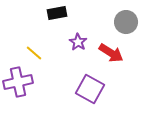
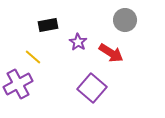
black rectangle: moved 9 px left, 12 px down
gray circle: moved 1 px left, 2 px up
yellow line: moved 1 px left, 4 px down
purple cross: moved 2 px down; rotated 16 degrees counterclockwise
purple square: moved 2 px right, 1 px up; rotated 12 degrees clockwise
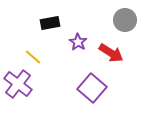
black rectangle: moved 2 px right, 2 px up
purple cross: rotated 24 degrees counterclockwise
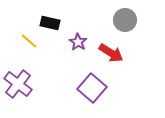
black rectangle: rotated 24 degrees clockwise
yellow line: moved 4 px left, 16 px up
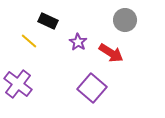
black rectangle: moved 2 px left, 2 px up; rotated 12 degrees clockwise
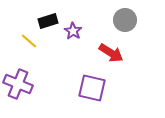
black rectangle: rotated 42 degrees counterclockwise
purple star: moved 5 px left, 11 px up
purple cross: rotated 16 degrees counterclockwise
purple square: rotated 28 degrees counterclockwise
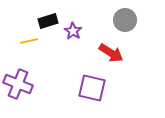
yellow line: rotated 54 degrees counterclockwise
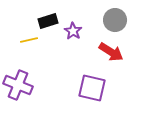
gray circle: moved 10 px left
yellow line: moved 1 px up
red arrow: moved 1 px up
purple cross: moved 1 px down
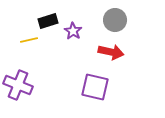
red arrow: rotated 20 degrees counterclockwise
purple square: moved 3 px right, 1 px up
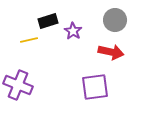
purple square: rotated 20 degrees counterclockwise
